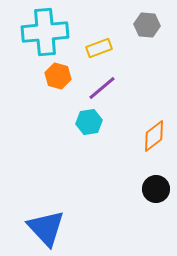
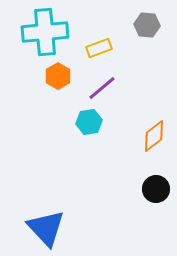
orange hexagon: rotated 15 degrees clockwise
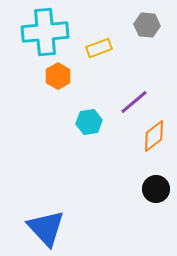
purple line: moved 32 px right, 14 px down
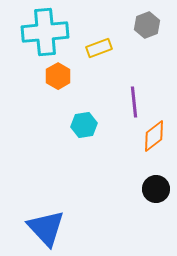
gray hexagon: rotated 25 degrees counterclockwise
purple line: rotated 56 degrees counterclockwise
cyan hexagon: moved 5 px left, 3 px down
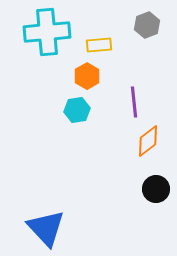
cyan cross: moved 2 px right
yellow rectangle: moved 3 px up; rotated 15 degrees clockwise
orange hexagon: moved 29 px right
cyan hexagon: moved 7 px left, 15 px up
orange diamond: moved 6 px left, 5 px down
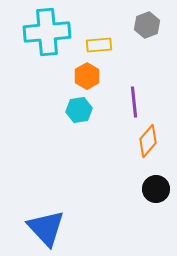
cyan hexagon: moved 2 px right
orange diamond: rotated 12 degrees counterclockwise
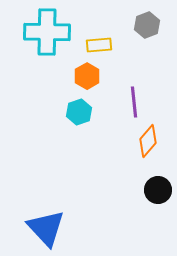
cyan cross: rotated 6 degrees clockwise
cyan hexagon: moved 2 px down; rotated 10 degrees counterclockwise
black circle: moved 2 px right, 1 px down
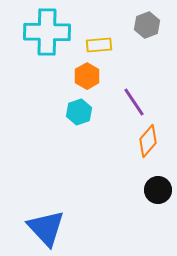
purple line: rotated 28 degrees counterclockwise
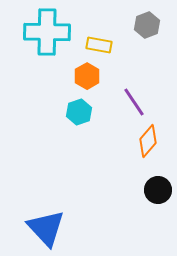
yellow rectangle: rotated 15 degrees clockwise
